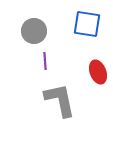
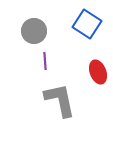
blue square: rotated 24 degrees clockwise
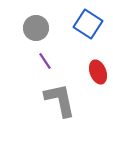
blue square: moved 1 px right
gray circle: moved 2 px right, 3 px up
purple line: rotated 30 degrees counterclockwise
